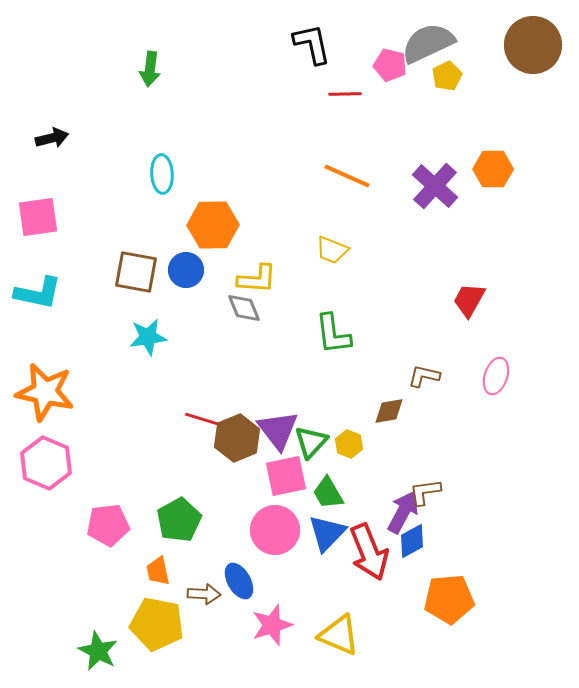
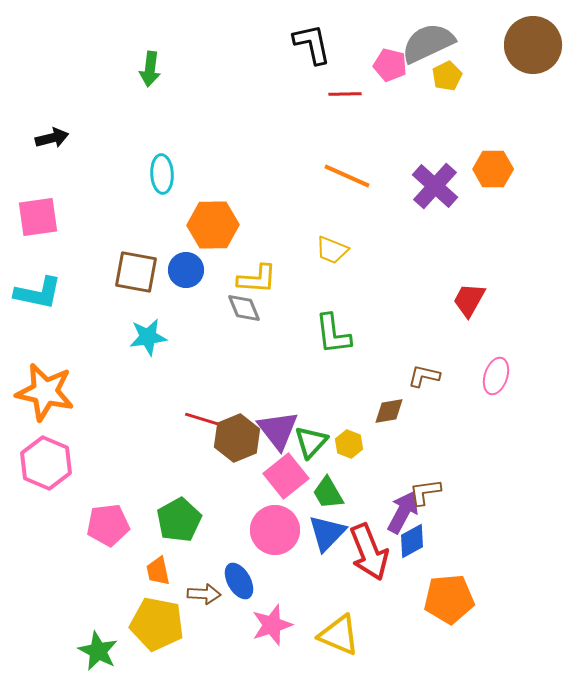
pink square at (286, 476): rotated 27 degrees counterclockwise
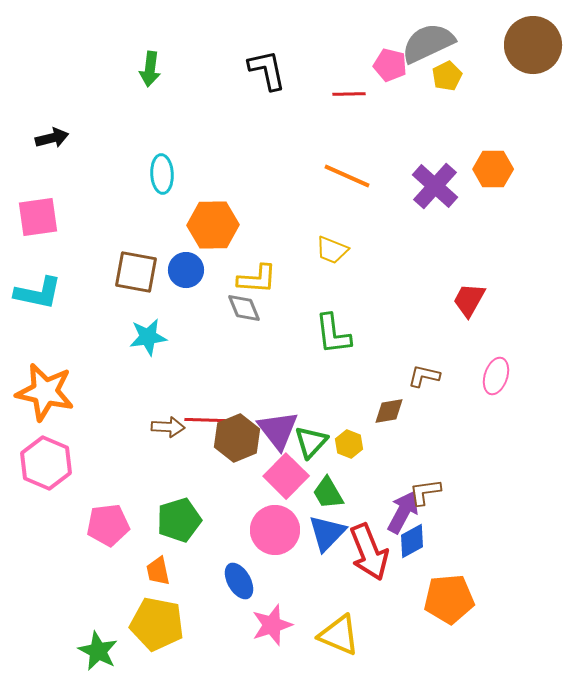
black L-shape at (312, 44): moved 45 px left, 26 px down
red line at (345, 94): moved 4 px right
red line at (205, 420): rotated 15 degrees counterclockwise
pink square at (286, 476): rotated 6 degrees counterclockwise
green pentagon at (179, 520): rotated 12 degrees clockwise
brown arrow at (204, 594): moved 36 px left, 167 px up
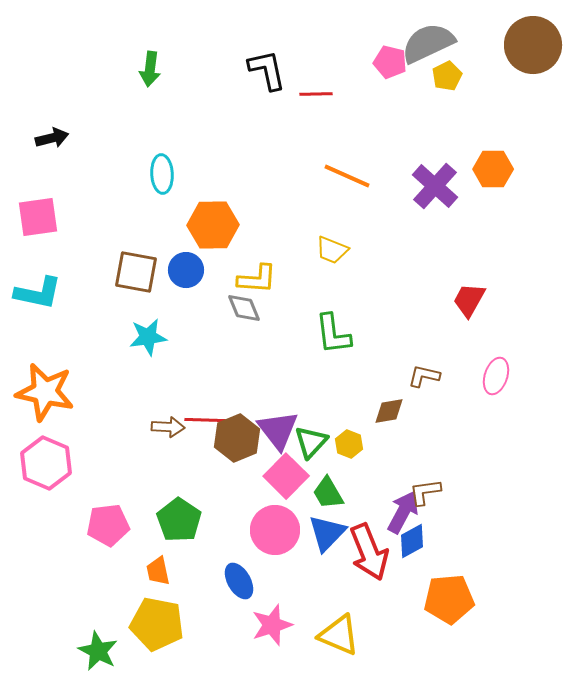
pink pentagon at (390, 65): moved 3 px up
red line at (349, 94): moved 33 px left
green pentagon at (179, 520): rotated 21 degrees counterclockwise
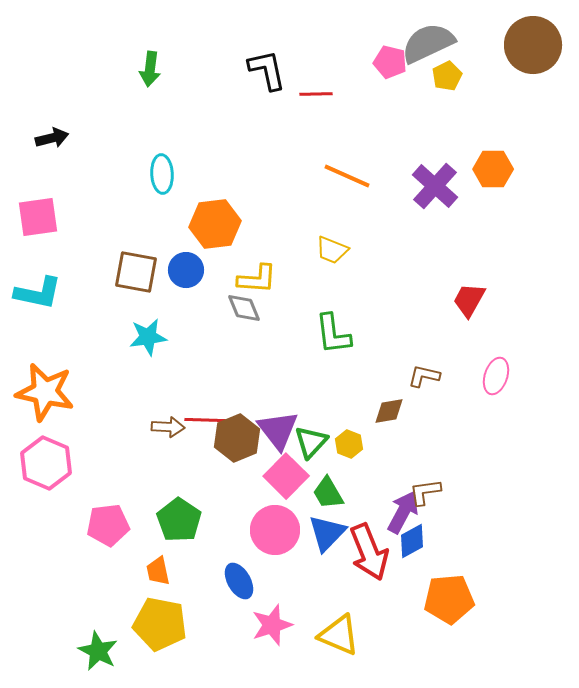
orange hexagon at (213, 225): moved 2 px right, 1 px up; rotated 6 degrees counterclockwise
yellow pentagon at (157, 624): moved 3 px right
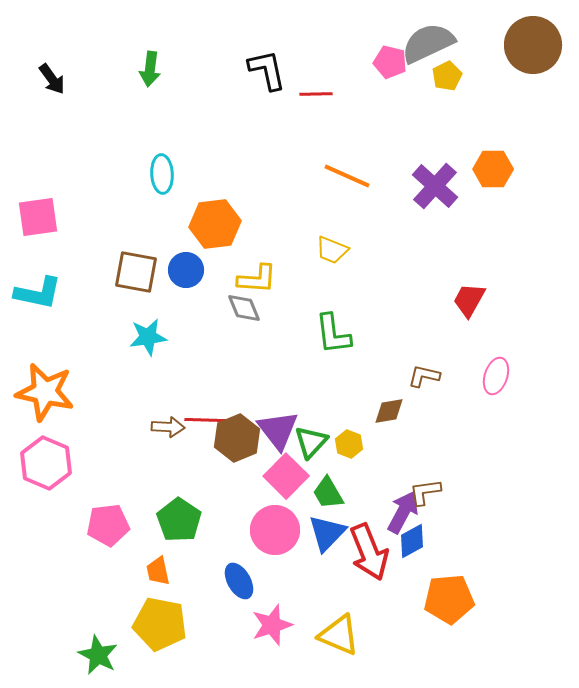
black arrow at (52, 138): moved 59 px up; rotated 68 degrees clockwise
green star at (98, 651): moved 4 px down
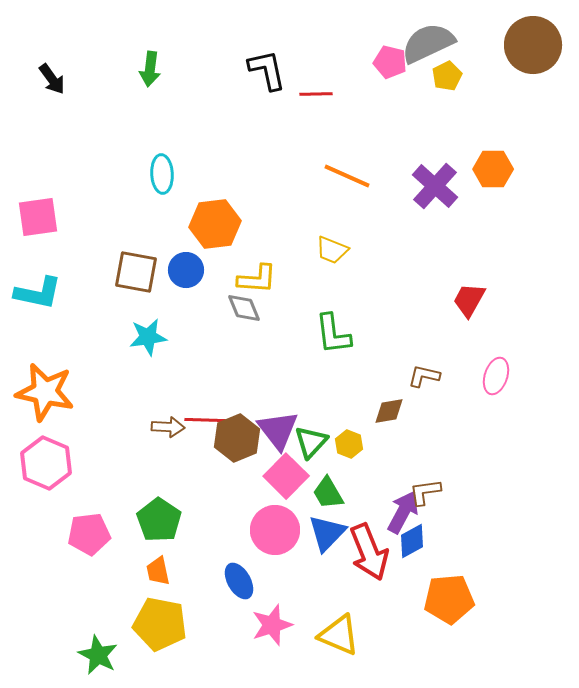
green pentagon at (179, 520): moved 20 px left
pink pentagon at (108, 525): moved 19 px left, 9 px down
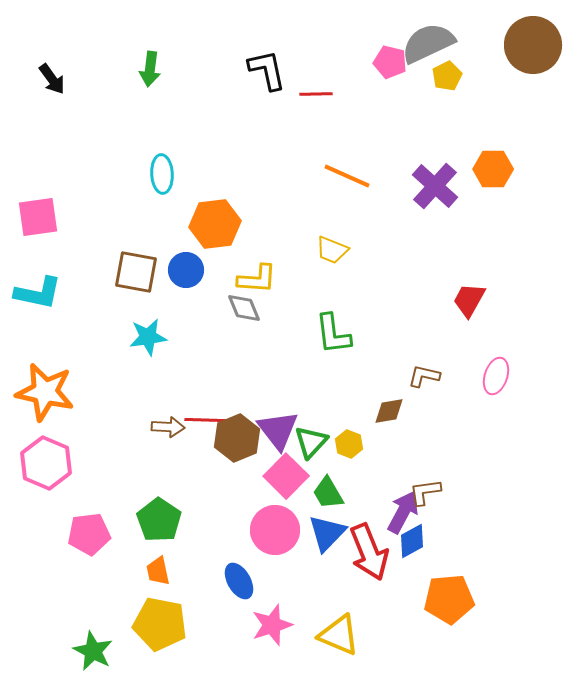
green star at (98, 655): moved 5 px left, 4 px up
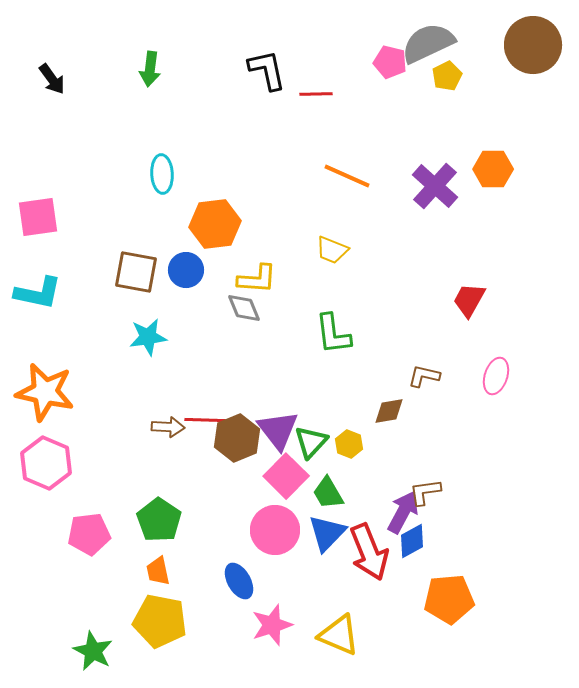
yellow pentagon at (160, 624): moved 3 px up
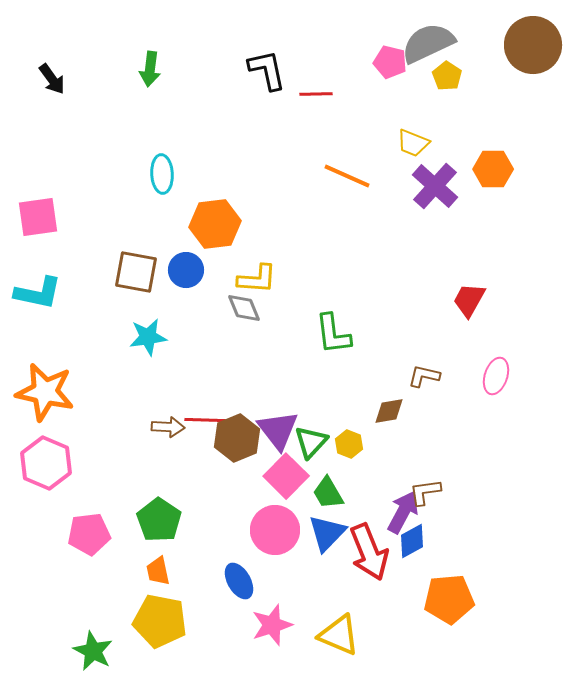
yellow pentagon at (447, 76): rotated 12 degrees counterclockwise
yellow trapezoid at (332, 250): moved 81 px right, 107 px up
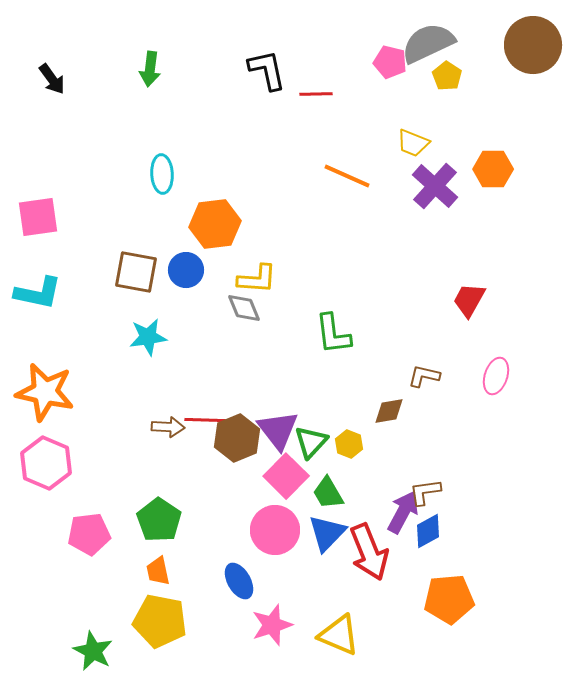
blue diamond at (412, 541): moved 16 px right, 10 px up
